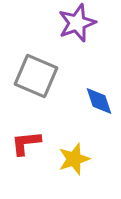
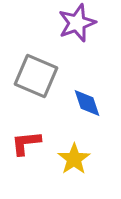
blue diamond: moved 12 px left, 2 px down
yellow star: rotated 16 degrees counterclockwise
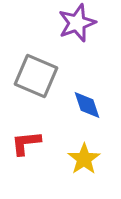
blue diamond: moved 2 px down
yellow star: moved 10 px right
